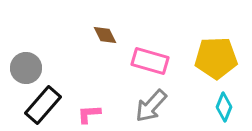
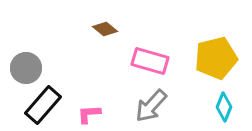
brown diamond: moved 6 px up; rotated 25 degrees counterclockwise
yellow pentagon: rotated 12 degrees counterclockwise
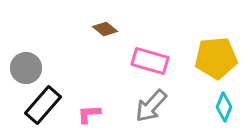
yellow pentagon: rotated 9 degrees clockwise
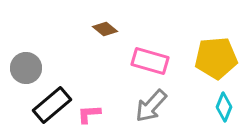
black rectangle: moved 9 px right; rotated 9 degrees clockwise
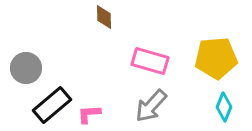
brown diamond: moved 1 px left, 12 px up; rotated 50 degrees clockwise
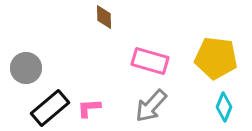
yellow pentagon: rotated 12 degrees clockwise
black rectangle: moved 2 px left, 3 px down
pink L-shape: moved 6 px up
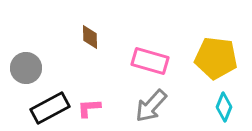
brown diamond: moved 14 px left, 20 px down
black rectangle: rotated 12 degrees clockwise
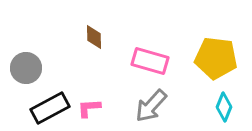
brown diamond: moved 4 px right
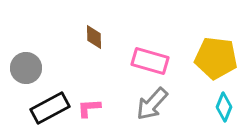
gray arrow: moved 1 px right, 2 px up
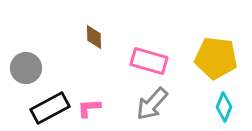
pink rectangle: moved 1 px left
